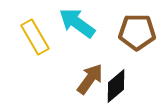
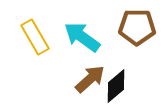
cyan arrow: moved 5 px right, 14 px down
brown pentagon: moved 5 px up
brown arrow: rotated 12 degrees clockwise
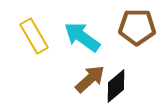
yellow rectangle: moved 1 px left, 1 px up
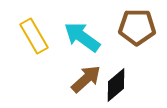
brown arrow: moved 4 px left
black diamond: moved 1 px up
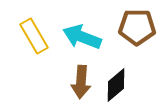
cyan arrow: rotated 15 degrees counterclockwise
brown arrow: moved 5 px left, 3 px down; rotated 136 degrees clockwise
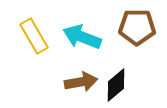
brown arrow: rotated 104 degrees counterclockwise
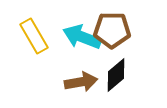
brown pentagon: moved 25 px left, 3 px down
black diamond: moved 10 px up
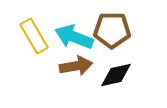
cyan arrow: moved 8 px left
black diamond: rotated 28 degrees clockwise
brown arrow: moved 5 px left, 16 px up
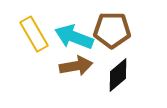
yellow rectangle: moved 2 px up
black diamond: moved 2 px right; rotated 28 degrees counterclockwise
